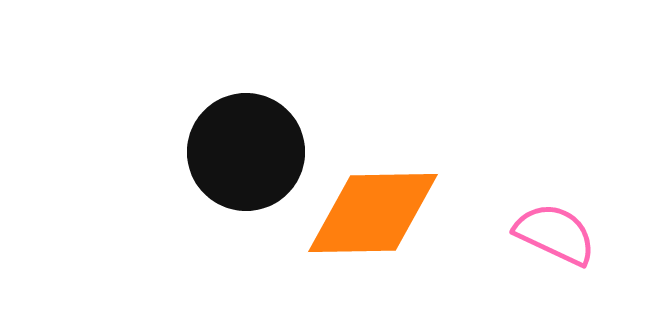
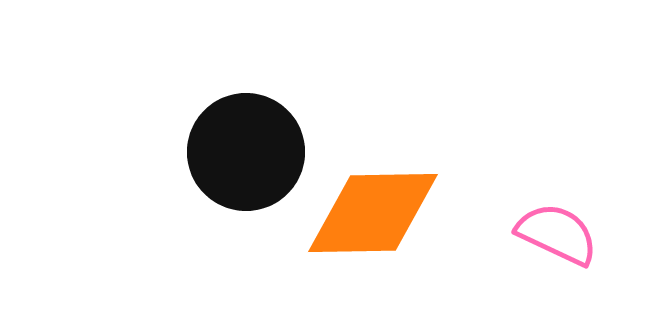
pink semicircle: moved 2 px right
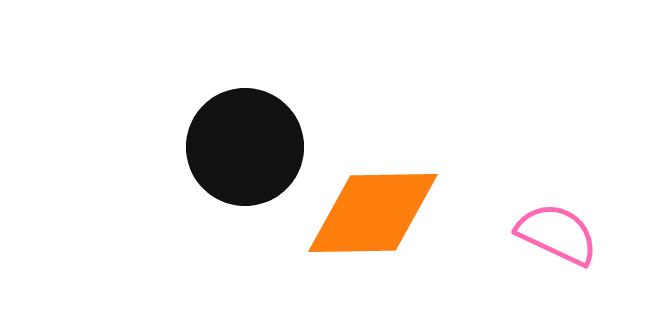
black circle: moved 1 px left, 5 px up
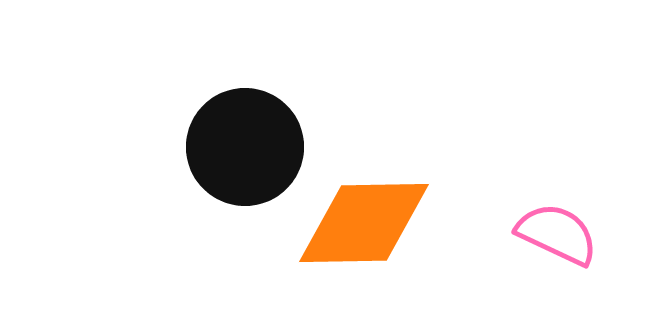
orange diamond: moved 9 px left, 10 px down
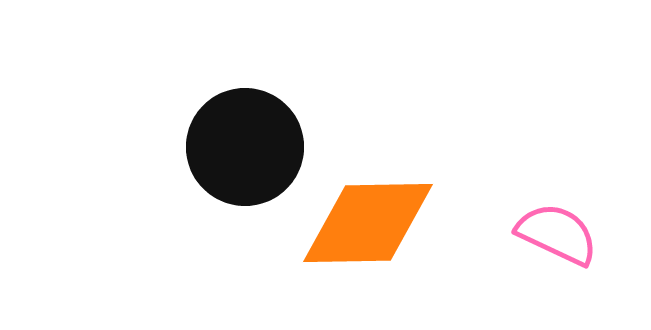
orange diamond: moved 4 px right
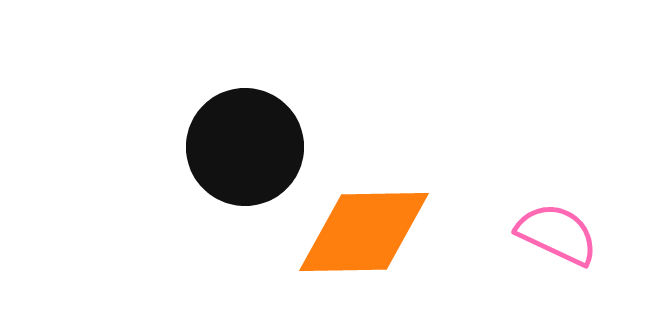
orange diamond: moved 4 px left, 9 px down
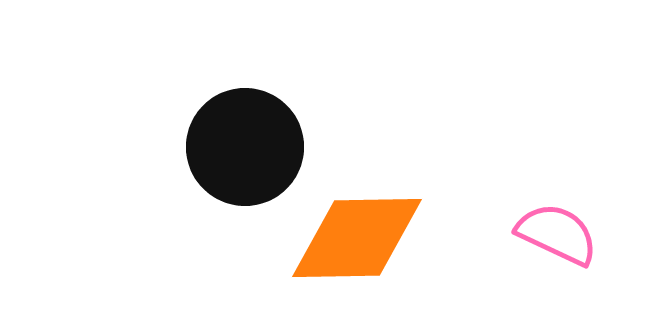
orange diamond: moved 7 px left, 6 px down
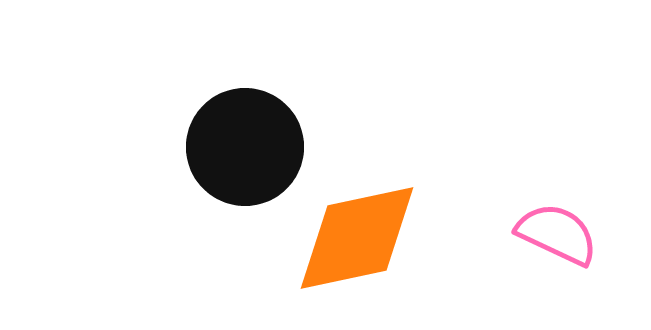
orange diamond: rotated 11 degrees counterclockwise
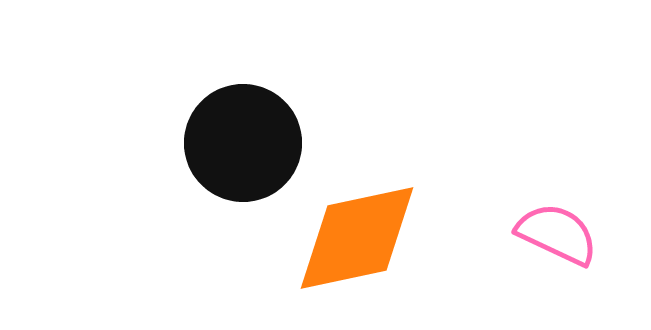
black circle: moved 2 px left, 4 px up
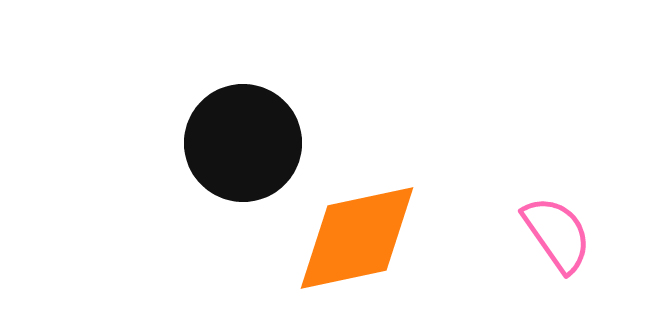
pink semicircle: rotated 30 degrees clockwise
